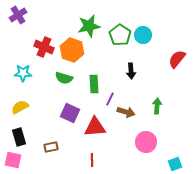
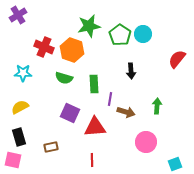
cyan circle: moved 1 px up
purple line: rotated 16 degrees counterclockwise
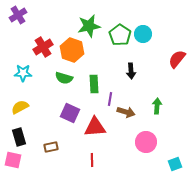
red cross: moved 1 px left; rotated 36 degrees clockwise
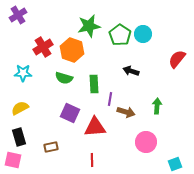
black arrow: rotated 112 degrees clockwise
yellow semicircle: moved 1 px down
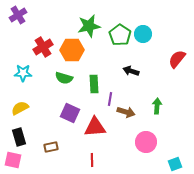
orange hexagon: rotated 20 degrees counterclockwise
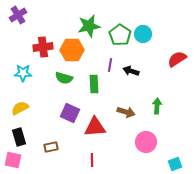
red cross: rotated 24 degrees clockwise
red semicircle: rotated 18 degrees clockwise
purple line: moved 34 px up
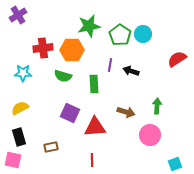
red cross: moved 1 px down
green semicircle: moved 1 px left, 2 px up
pink circle: moved 4 px right, 7 px up
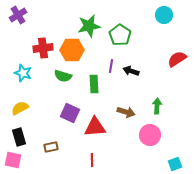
cyan circle: moved 21 px right, 19 px up
purple line: moved 1 px right, 1 px down
cyan star: rotated 18 degrees clockwise
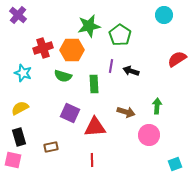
purple cross: rotated 18 degrees counterclockwise
red cross: rotated 12 degrees counterclockwise
pink circle: moved 1 px left
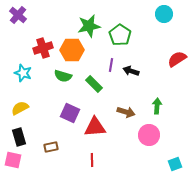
cyan circle: moved 1 px up
purple line: moved 1 px up
green rectangle: rotated 42 degrees counterclockwise
